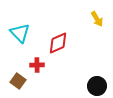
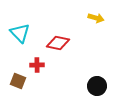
yellow arrow: moved 1 px left, 1 px up; rotated 42 degrees counterclockwise
red diamond: rotated 35 degrees clockwise
brown square: rotated 14 degrees counterclockwise
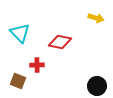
red diamond: moved 2 px right, 1 px up
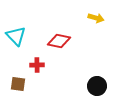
cyan triangle: moved 4 px left, 3 px down
red diamond: moved 1 px left, 1 px up
brown square: moved 3 px down; rotated 14 degrees counterclockwise
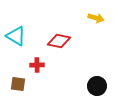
cyan triangle: rotated 15 degrees counterclockwise
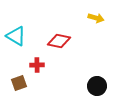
brown square: moved 1 px right, 1 px up; rotated 28 degrees counterclockwise
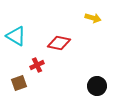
yellow arrow: moved 3 px left
red diamond: moved 2 px down
red cross: rotated 24 degrees counterclockwise
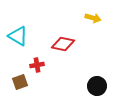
cyan triangle: moved 2 px right
red diamond: moved 4 px right, 1 px down
red cross: rotated 16 degrees clockwise
brown square: moved 1 px right, 1 px up
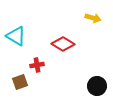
cyan triangle: moved 2 px left
red diamond: rotated 20 degrees clockwise
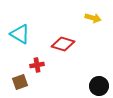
cyan triangle: moved 4 px right, 2 px up
red diamond: rotated 15 degrees counterclockwise
black circle: moved 2 px right
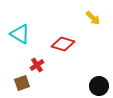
yellow arrow: rotated 28 degrees clockwise
red cross: rotated 24 degrees counterclockwise
brown square: moved 2 px right, 1 px down
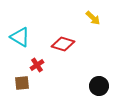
cyan triangle: moved 3 px down
brown square: rotated 14 degrees clockwise
